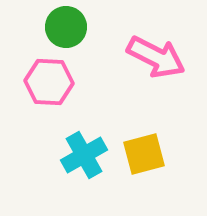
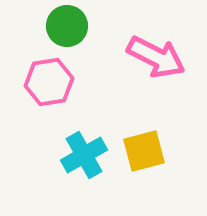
green circle: moved 1 px right, 1 px up
pink hexagon: rotated 12 degrees counterclockwise
yellow square: moved 3 px up
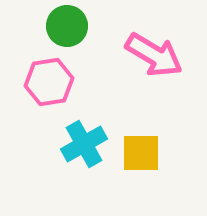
pink arrow: moved 2 px left, 2 px up; rotated 4 degrees clockwise
yellow square: moved 3 px left, 2 px down; rotated 15 degrees clockwise
cyan cross: moved 11 px up
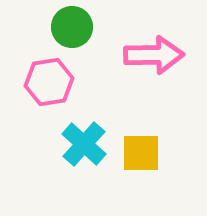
green circle: moved 5 px right, 1 px down
pink arrow: rotated 32 degrees counterclockwise
cyan cross: rotated 18 degrees counterclockwise
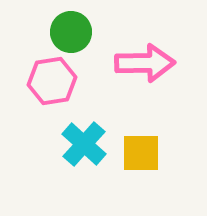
green circle: moved 1 px left, 5 px down
pink arrow: moved 9 px left, 8 px down
pink hexagon: moved 3 px right, 1 px up
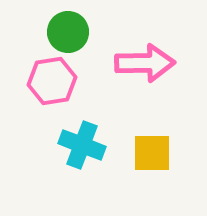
green circle: moved 3 px left
cyan cross: moved 2 px left, 1 px down; rotated 21 degrees counterclockwise
yellow square: moved 11 px right
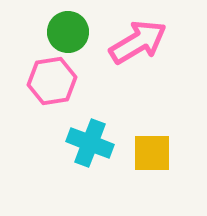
pink arrow: moved 7 px left, 21 px up; rotated 30 degrees counterclockwise
cyan cross: moved 8 px right, 2 px up
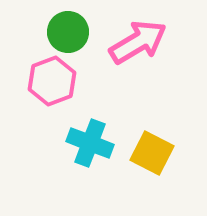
pink hexagon: rotated 12 degrees counterclockwise
yellow square: rotated 27 degrees clockwise
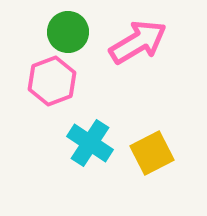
cyan cross: rotated 12 degrees clockwise
yellow square: rotated 36 degrees clockwise
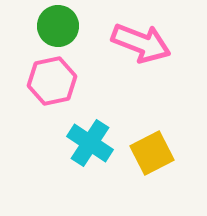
green circle: moved 10 px left, 6 px up
pink arrow: moved 3 px right, 1 px down; rotated 52 degrees clockwise
pink hexagon: rotated 9 degrees clockwise
